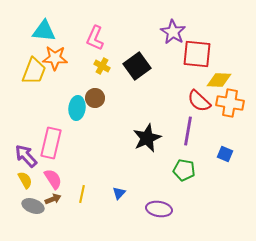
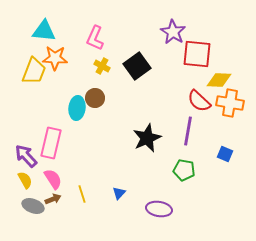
yellow line: rotated 30 degrees counterclockwise
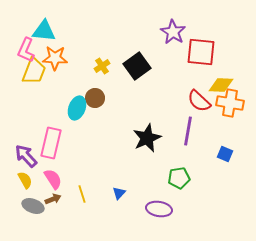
pink L-shape: moved 69 px left, 12 px down
red square: moved 4 px right, 2 px up
yellow cross: rotated 28 degrees clockwise
yellow diamond: moved 2 px right, 5 px down
cyan ellipse: rotated 15 degrees clockwise
green pentagon: moved 5 px left, 8 px down; rotated 20 degrees counterclockwise
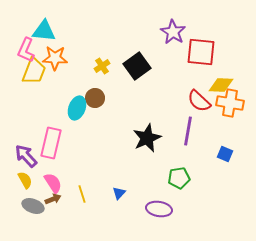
pink semicircle: moved 4 px down
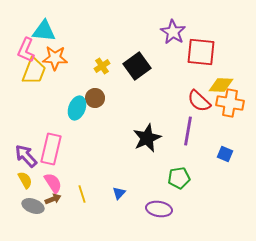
pink rectangle: moved 6 px down
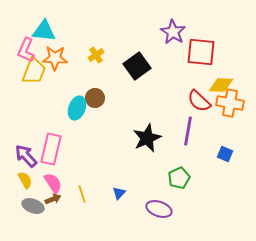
yellow cross: moved 6 px left, 11 px up
green pentagon: rotated 15 degrees counterclockwise
purple ellipse: rotated 10 degrees clockwise
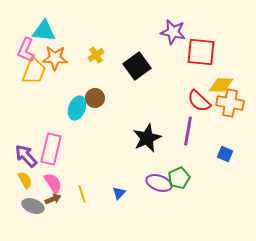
purple star: rotated 20 degrees counterclockwise
purple ellipse: moved 26 px up
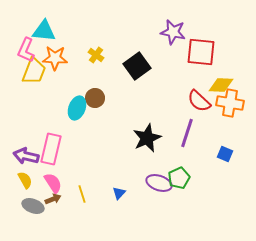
yellow cross: rotated 21 degrees counterclockwise
purple line: moved 1 px left, 2 px down; rotated 8 degrees clockwise
purple arrow: rotated 35 degrees counterclockwise
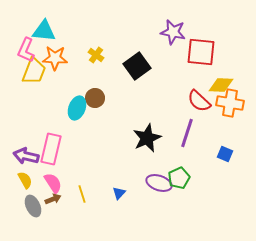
gray ellipse: rotated 45 degrees clockwise
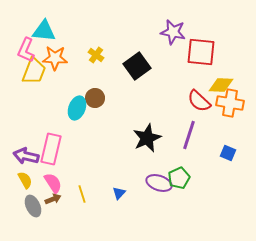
purple line: moved 2 px right, 2 px down
blue square: moved 3 px right, 1 px up
